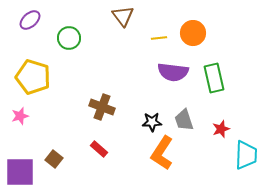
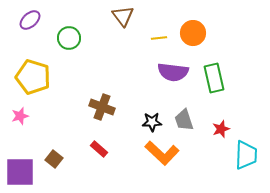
orange L-shape: rotated 80 degrees counterclockwise
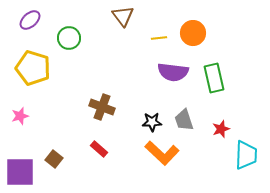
yellow pentagon: moved 9 px up
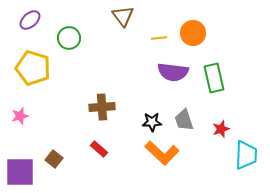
brown cross: rotated 25 degrees counterclockwise
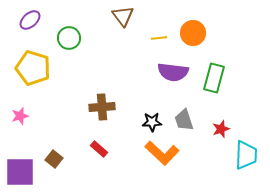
green rectangle: rotated 28 degrees clockwise
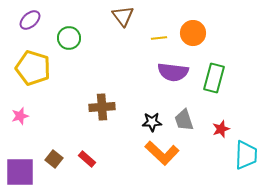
red rectangle: moved 12 px left, 10 px down
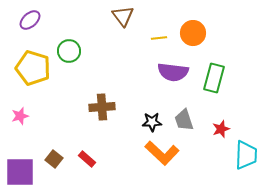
green circle: moved 13 px down
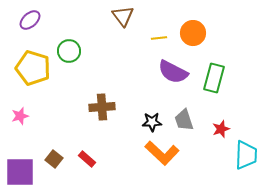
purple semicircle: rotated 20 degrees clockwise
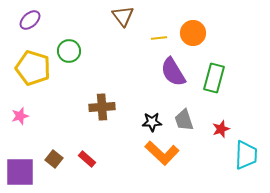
purple semicircle: rotated 32 degrees clockwise
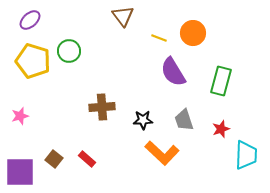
yellow line: rotated 28 degrees clockwise
yellow pentagon: moved 7 px up
green rectangle: moved 7 px right, 3 px down
black star: moved 9 px left, 2 px up
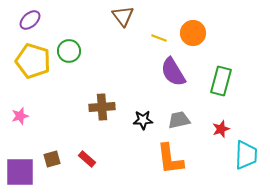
gray trapezoid: moved 5 px left; rotated 95 degrees clockwise
orange L-shape: moved 8 px right, 6 px down; rotated 40 degrees clockwise
brown square: moved 2 px left; rotated 36 degrees clockwise
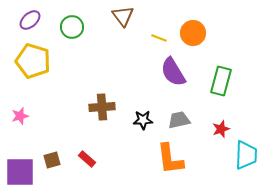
green circle: moved 3 px right, 24 px up
brown square: moved 1 px down
